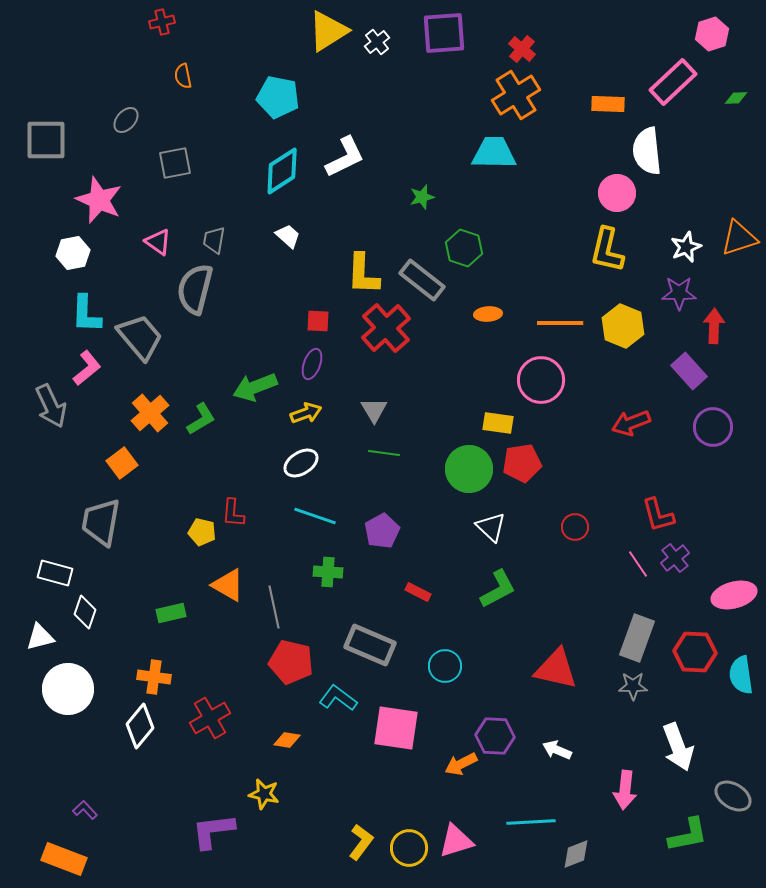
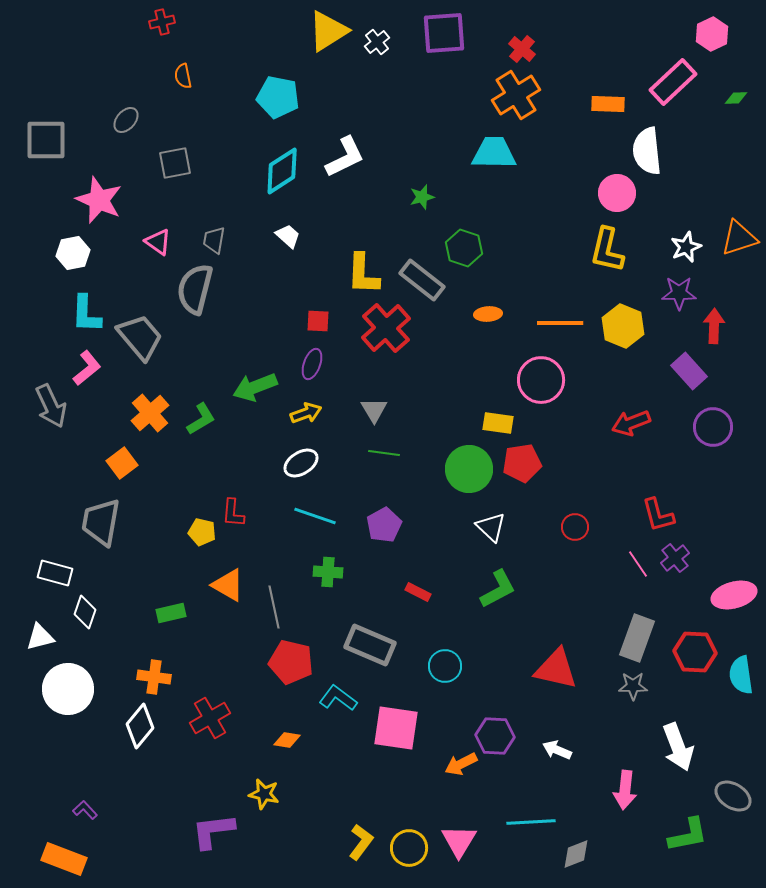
pink hexagon at (712, 34): rotated 8 degrees counterclockwise
purple pentagon at (382, 531): moved 2 px right, 6 px up
pink triangle at (456, 841): moved 3 px right; rotated 42 degrees counterclockwise
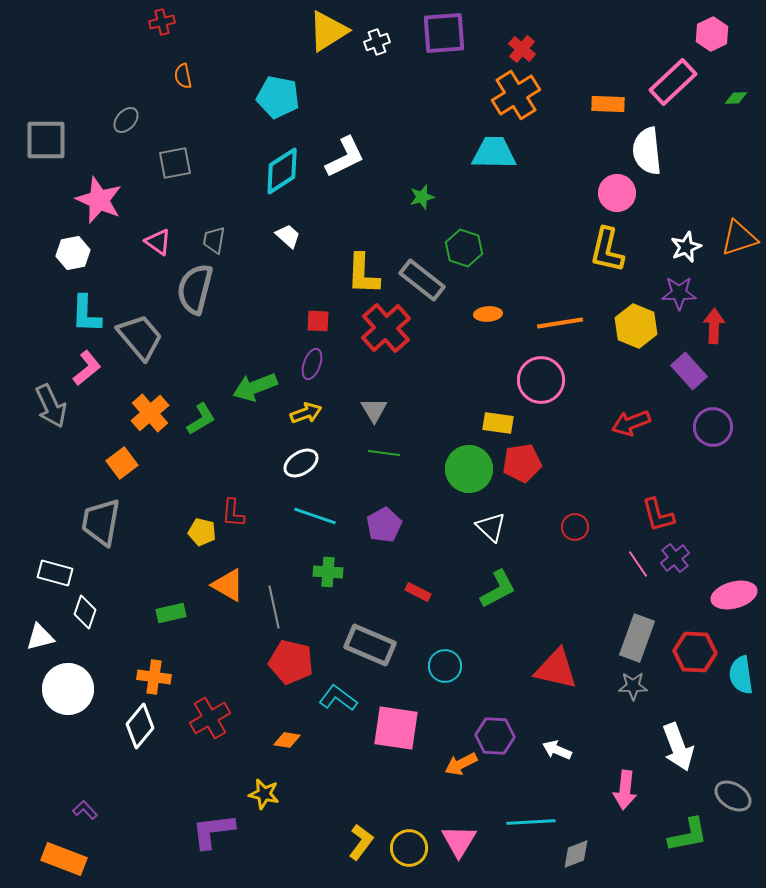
white cross at (377, 42): rotated 20 degrees clockwise
orange line at (560, 323): rotated 9 degrees counterclockwise
yellow hexagon at (623, 326): moved 13 px right
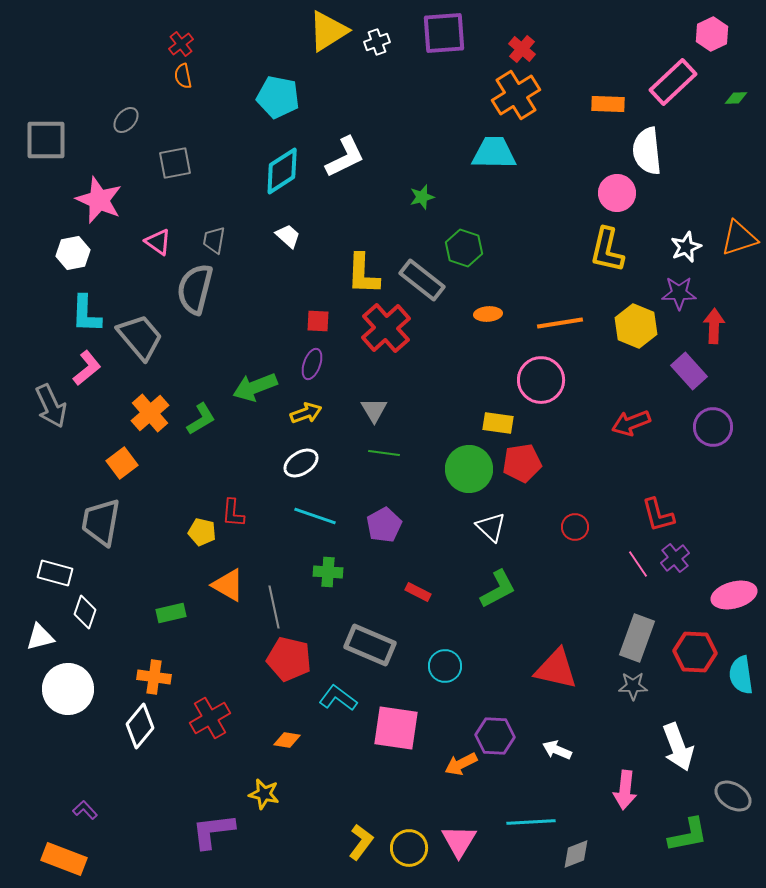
red cross at (162, 22): moved 19 px right, 22 px down; rotated 25 degrees counterclockwise
red pentagon at (291, 662): moved 2 px left, 3 px up
